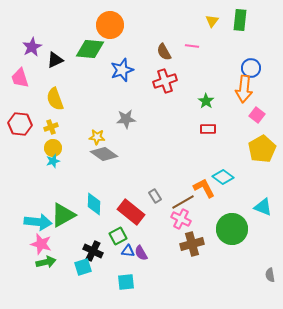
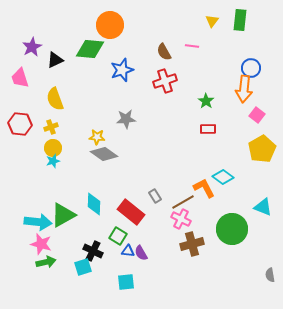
green square at (118, 236): rotated 30 degrees counterclockwise
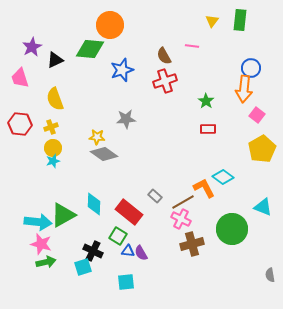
brown semicircle at (164, 52): moved 4 px down
gray rectangle at (155, 196): rotated 16 degrees counterclockwise
red rectangle at (131, 212): moved 2 px left
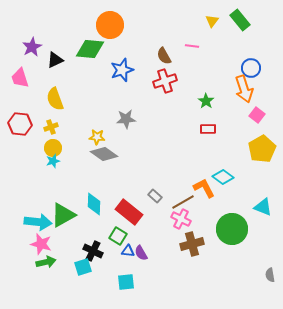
green rectangle at (240, 20): rotated 45 degrees counterclockwise
orange arrow at (244, 89): rotated 24 degrees counterclockwise
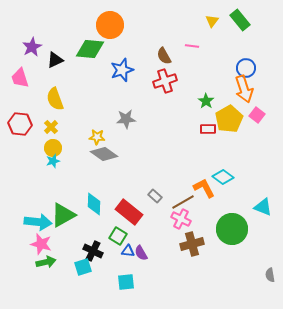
blue circle at (251, 68): moved 5 px left
yellow cross at (51, 127): rotated 24 degrees counterclockwise
yellow pentagon at (262, 149): moved 33 px left, 30 px up
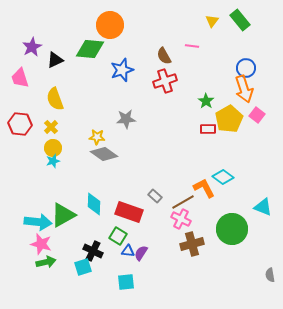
red rectangle at (129, 212): rotated 20 degrees counterclockwise
purple semicircle at (141, 253): rotated 63 degrees clockwise
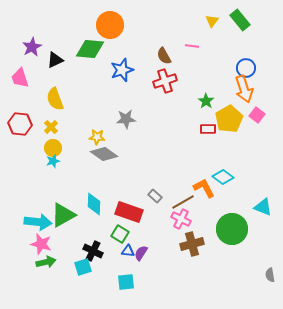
green square at (118, 236): moved 2 px right, 2 px up
